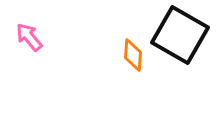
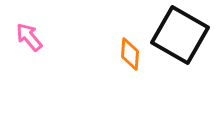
orange diamond: moved 3 px left, 1 px up
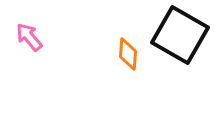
orange diamond: moved 2 px left
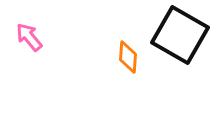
orange diamond: moved 3 px down
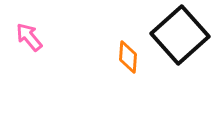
black square: rotated 18 degrees clockwise
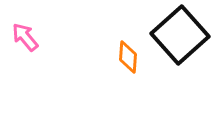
pink arrow: moved 4 px left
